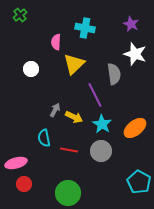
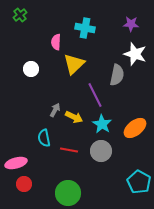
purple star: rotated 21 degrees counterclockwise
gray semicircle: moved 3 px right, 1 px down; rotated 20 degrees clockwise
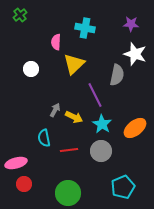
red line: rotated 18 degrees counterclockwise
cyan pentagon: moved 16 px left, 5 px down; rotated 20 degrees clockwise
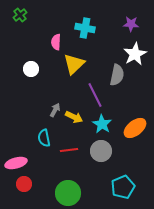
white star: rotated 25 degrees clockwise
